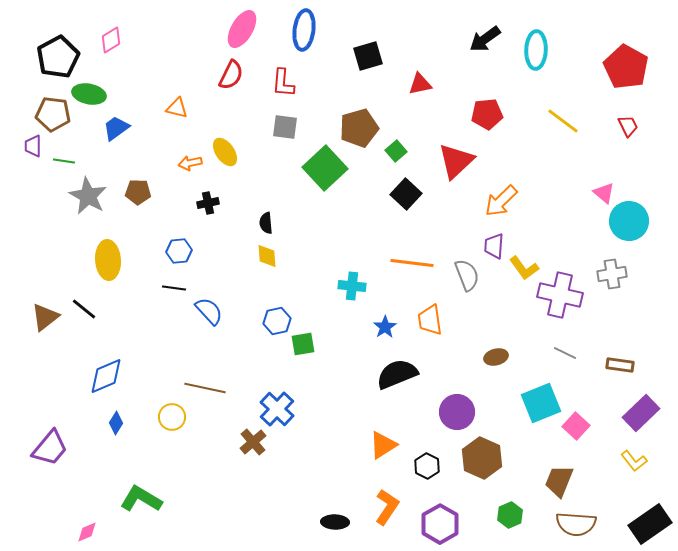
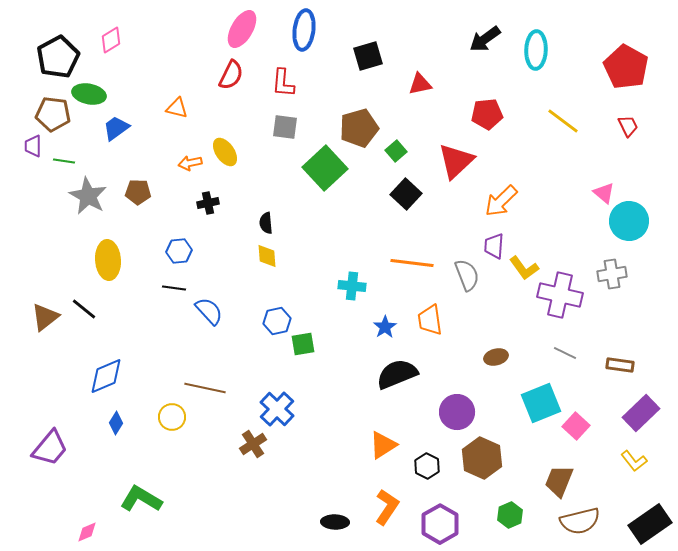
brown cross at (253, 442): moved 2 px down; rotated 8 degrees clockwise
brown semicircle at (576, 524): moved 4 px right, 3 px up; rotated 18 degrees counterclockwise
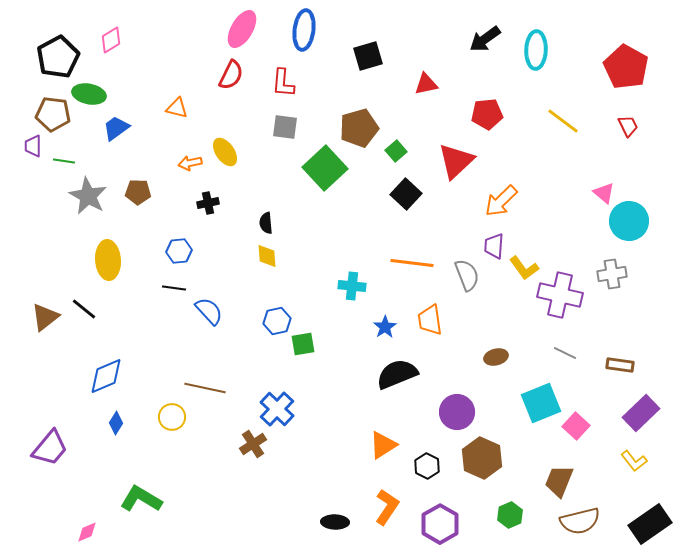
red triangle at (420, 84): moved 6 px right
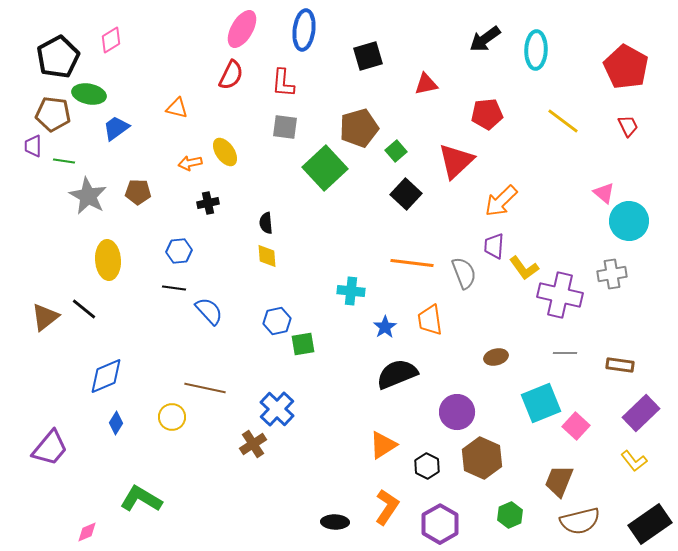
gray semicircle at (467, 275): moved 3 px left, 2 px up
cyan cross at (352, 286): moved 1 px left, 5 px down
gray line at (565, 353): rotated 25 degrees counterclockwise
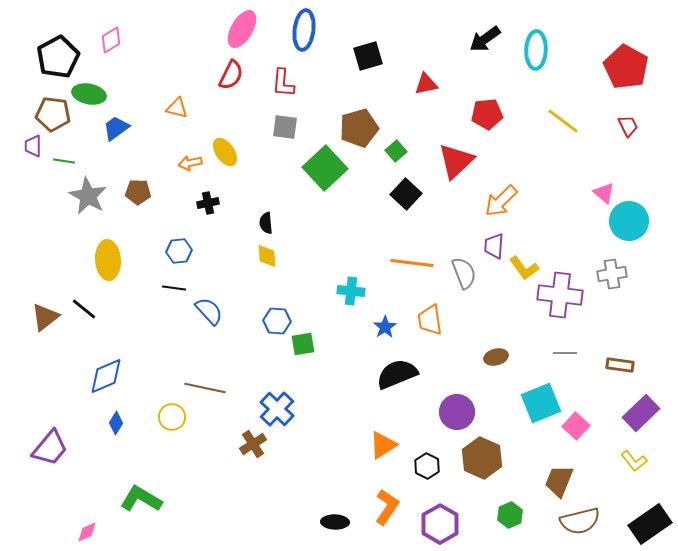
purple cross at (560, 295): rotated 6 degrees counterclockwise
blue hexagon at (277, 321): rotated 16 degrees clockwise
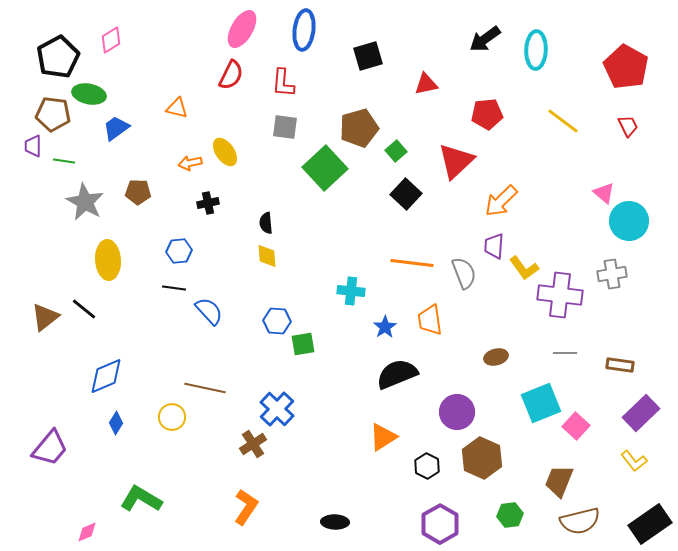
gray star at (88, 196): moved 3 px left, 6 px down
orange triangle at (383, 445): moved 8 px up
orange L-shape at (387, 507): moved 141 px left
green hexagon at (510, 515): rotated 15 degrees clockwise
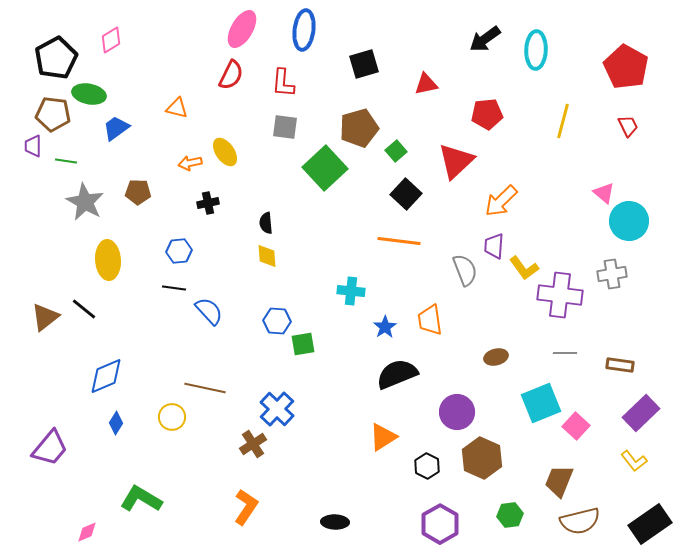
black square at (368, 56): moved 4 px left, 8 px down
black pentagon at (58, 57): moved 2 px left, 1 px down
yellow line at (563, 121): rotated 68 degrees clockwise
green line at (64, 161): moved 2 px right
orange line at (412, 263): moved 13 px left, 22 px up
gray semicircle at (464, 273): moved 1 px right, 3 px up
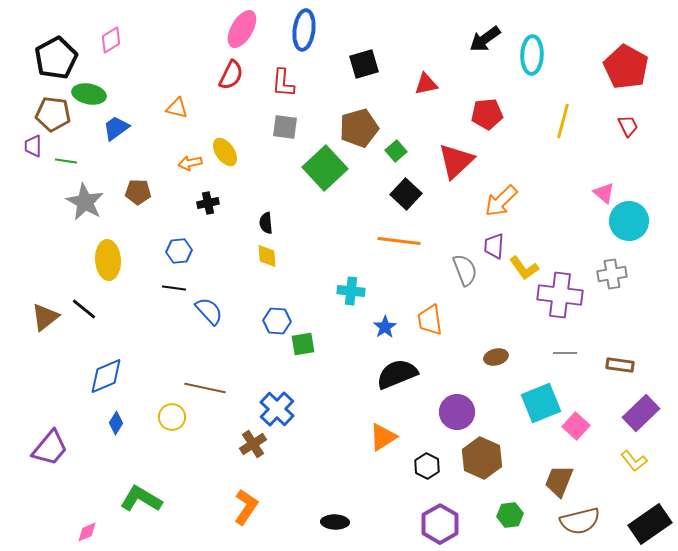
cyan ellipse at (536, 50): moved 4 px left, 5 px down
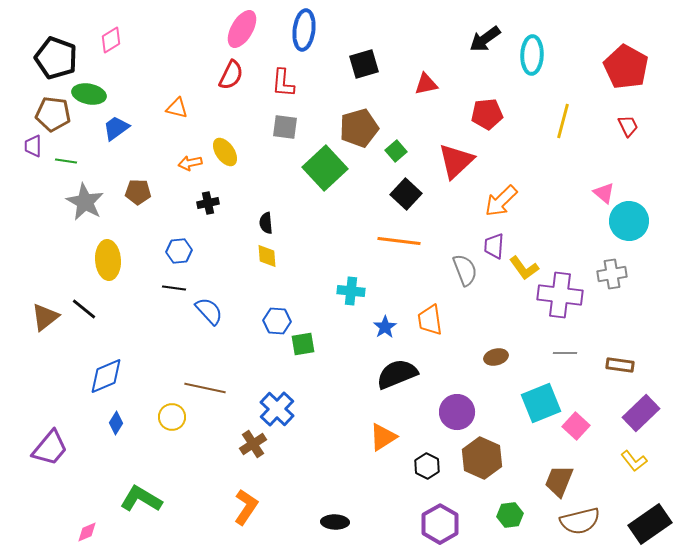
black pentagon at (56, 58): rotated 24 degrees counterclockwise
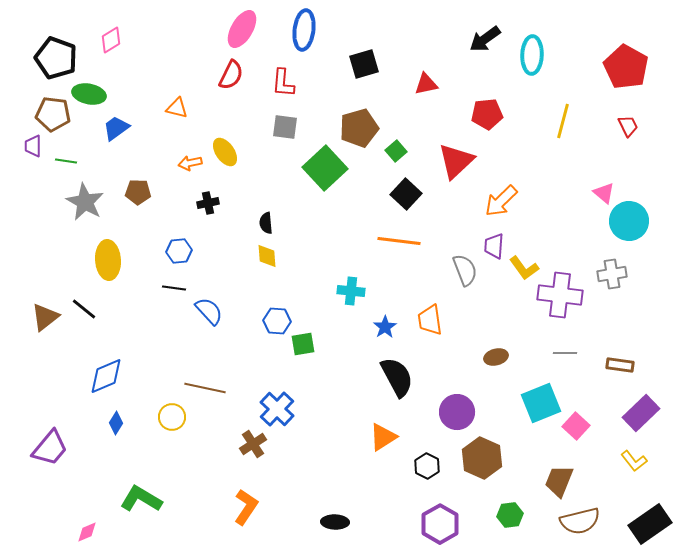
black semicircle at (397, 374): moved 3 px down; rotated 84 degrees clockwise
